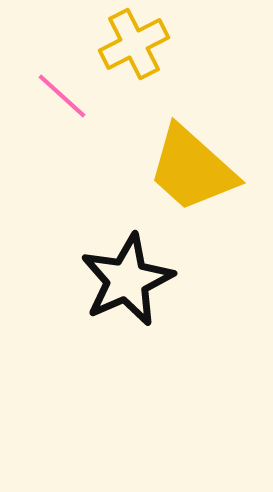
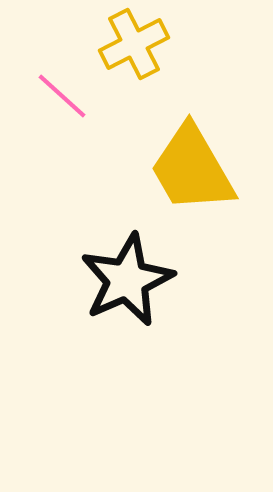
yellow trapezoid: rotated 18 degrees clockwise
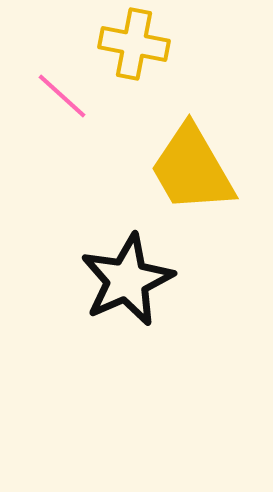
yellow cross: rotated 38 degrees clockwise
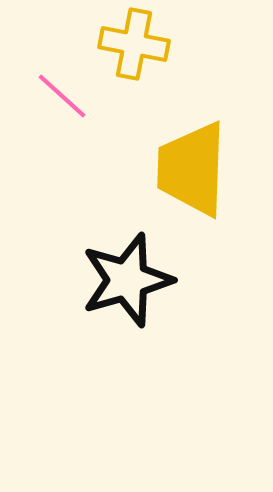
yellow trapezoid: rotated 32 degrees clockwise
black star: rotated 8 degrees clockwise
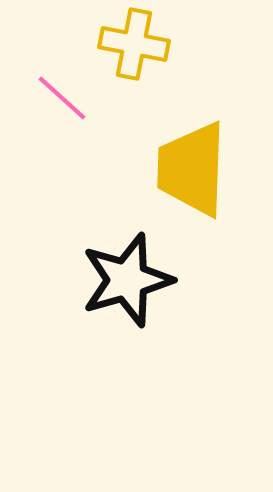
pink line: moved 2 px down
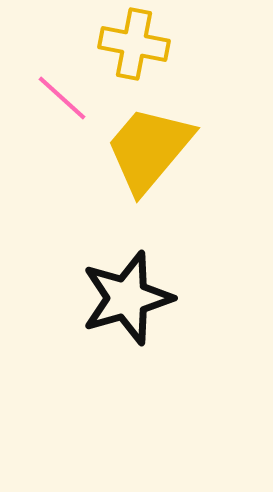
yellow trapezoid: moved 43 px left, 20 px up; rotated 38 degrees clockwise
black star: moved 18 px down
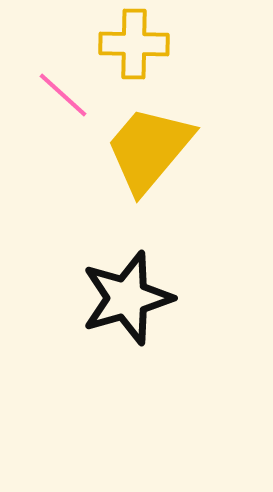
yellow cross: rotated 10 degrees counterclockwise
pink line: moved 1 px right, 3 px up
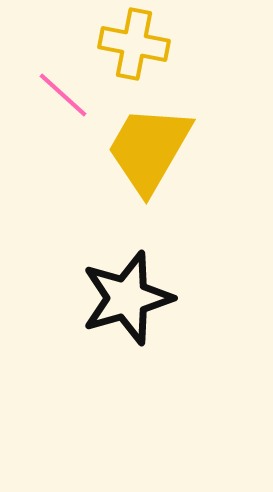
yellow cross: rotated 10 degrees clockwise
yellow trapezoid: rotated 10 degrees counterclockwise
